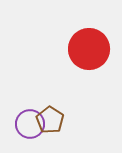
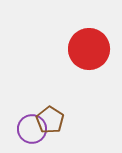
purple circle: moved 2 px right, 5 px down
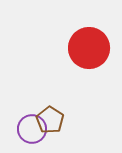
red circle: moved 1 px up
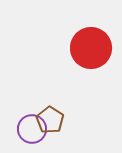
red circle: moved 2 px right
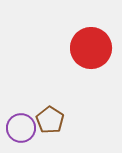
purple circle: moved 11 px left, 1 px up
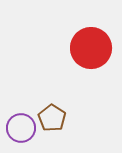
brown pentagon: moved 2 px right, 2 px up
